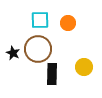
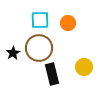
brown circle: moved 1 px right, 1 px up
black star: rotated 16 degrees clockwise
black rectangle: rotated 15 degrees counterclockwise
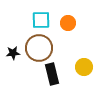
cyan square: moved 1 px right
black star: rotated 24 degrees clockwise
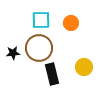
orange circle: moved 3 px right
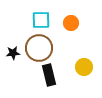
black rectangle: moved 3 px left, 1 px down
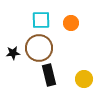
yellow circle: moved 12 px down
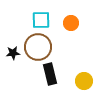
brown circle: moved 1 px left, 1 px up
black rectangle: moved 1 px right, 1 px up
yellow circle: moved 2 px down
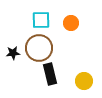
brown circle: moved 1 px right, 1 px down
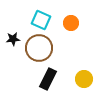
cyan square: rotated 24 degrees clockwise
black star: moved 14 px up
black rectangle: moved 2 px left, 5 px down; rotated 40 degrees clockwise
yellow circle: moved 2 px up
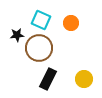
black star: moved 4 px right, 4 px up
